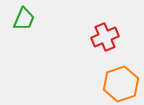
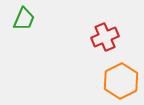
orange hexagon: moved 3 px up; rotated 8 degrees counterclockwise
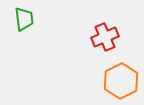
green trapezoid: rotated 30 degrees counterclockwise
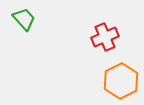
green trapezoid: rotated 35 degrees counterclockwise
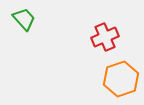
orange hexagon: moved 2 px up; rotated 8 degrees clockwise
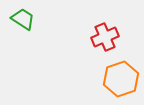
green trapezoid: moved 1 px left; rotated 15 degrees counterclockwise
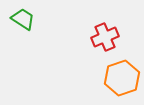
orange hexagon: moved 1 px right, 1 px up
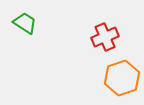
green trapezoid: moved 2 px right, 4 px down
